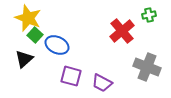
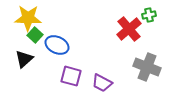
yellow star: rotated 20 degrees counterclockwise
red cross: moved 7 px right, 2 px up
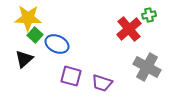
blue ellipse: moved 1 px up
gray cross: rotated 8 degrees clockwise
purple trapezoid: rotated 10 degrees counterclockwise
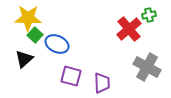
purple trapezoid: rotated 110 degrees counterclockwise
